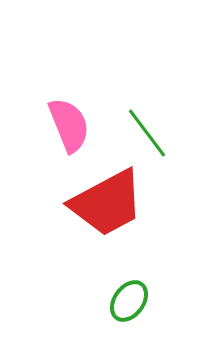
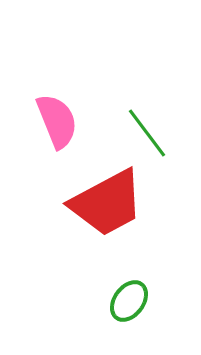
pink semicircle: moved 12 px left, 4 px up
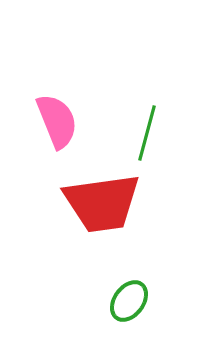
green line: rotated 52 degrees clockwise
red trapezoid: moved 5 px left; rotated 20 degrees clockwise
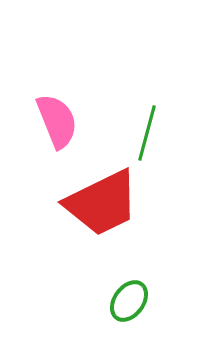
red trapezoid: rotated 18 degrees counterclockwise
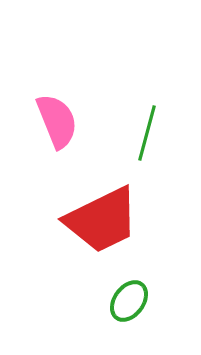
red trapezoid: moved 17 px down
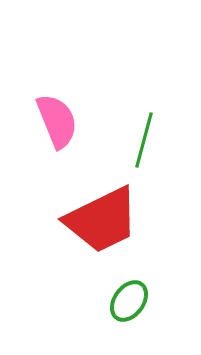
green line: moved 3 px left, 7 px down
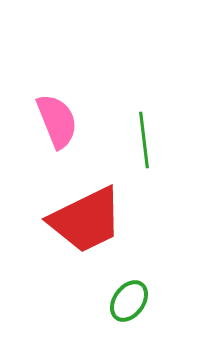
green line: rotated 22 degrees counterclockwise
red trapezoid: moved 16 px left
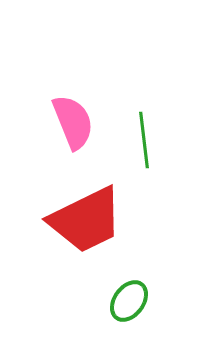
pink semicircle: moved 16 px right, 1 px down
